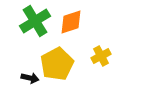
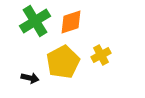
yellow cross: moved 1 px up
yellow pentagon: moved 6 px right, 2 px up
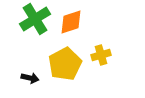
green cross: moved 2 px up
yellow cross: rotated 12 degrees clockwise
yellow pentagon: moved 2 px right, 2 px down
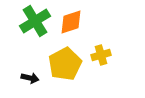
green cross: moved 2 px down
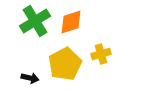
yellow cross: moved 1 px up
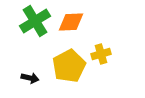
orange diamond: rotated 16 degrees clockwise
yellow pentagon: moved 4 px right, 2 px down
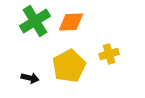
yellow cross: moved 8 px right
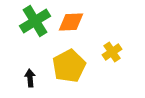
yellow cross: moved 3 px right, 2 px up; rotated 18 degrees counterclockwise
black arrow: rotated 108 degrees counterclockwise
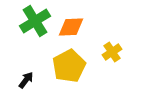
orange diamond: moved 5 px down
black arrow: moved 4 px left, 2 px down; rotated 42 degrees clockwise
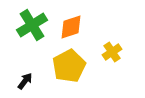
green cross: moved 3 px left, 4 px down
orange diamond: rotated 16 degrees counterclockwise
black arrow: moved 1 px left, 1 px down
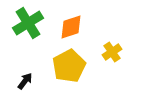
green cross: moved 4 px left, 2 px up
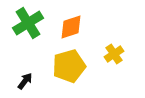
yellow cross: moved 2 px right, 2 px down
yellow pentagon: rotated 12 degrees clockwise
